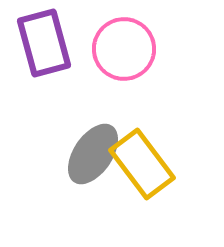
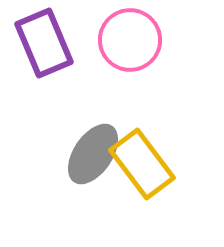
purple rectangle: rotated 8 degrees counterclockwise
pink circle: moved 6 px right, 9 px up
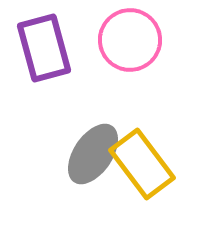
purple rectangle: moved 5 px down; rotated 8 degrees clockwise
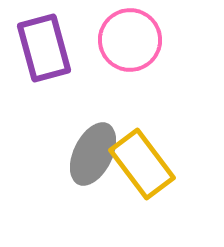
gray ellipse: rotated 8 degrees counterclockwise
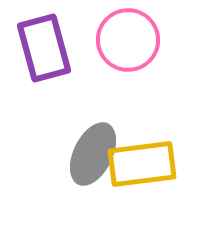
pink circle: moved 2 px left
yellow rectangle: rotated 60 degrees counterclockwise
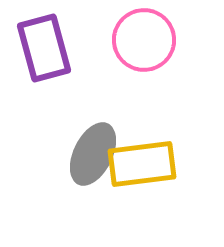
pink circle: moved 16 px right
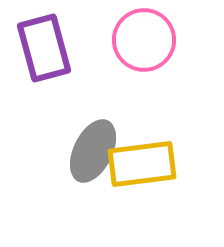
gray ellipse: moved 3 px up
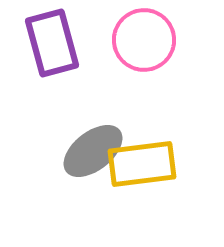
purple rectangle: moved 8 px right, 5 px up
gray ellipse: rotated 26 degrees clockwise
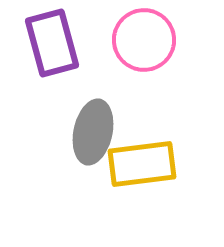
gray ellipse: moved 19 px up; rotated 40 degrees counterclockwise
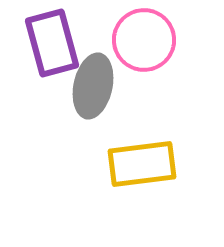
gray ellipse: moved 46 px up
